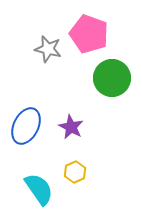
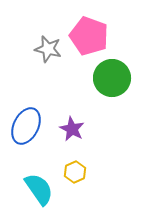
pink pentagon: moved 2 px down
purple star: moved 1 px right, 2 px down
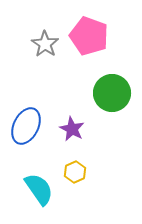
gray star: moved 3 px left, 5 px up; rotated 20 degrees clockwise
green circle: moved 15 px down
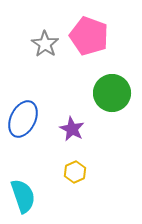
blue ellipse: moved 3 px left, 7 px up
cyan semicircle: moved 16 px left, 7 px down; rotated 16 degrees clockwise
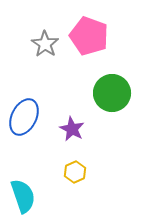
blue ellipse: moved 1 px right, 2 px up
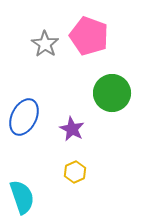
cyan semicircle: moved 1 px left, 1 px down
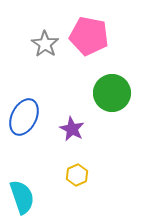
pink pentagon: rotated 9 degrees counterclockwise
yellow hexagon: moved 2 px right, 3 px down
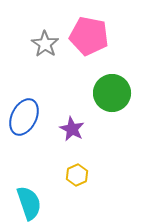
cyan semicircle: moved 7 px right, 6 px down
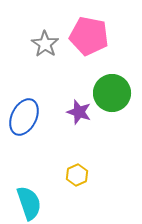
purple star: moved 7 px right, 17 px up; rotated 10 degrees counterclockwise
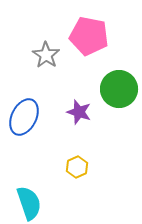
gray star: moved 1 px right, 11 px down
green circle: moved 7 px right, 4 px up
yellow hexagon: moved 8 px up
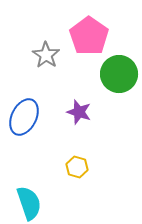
pink pentagon: rotated 24 degrees clockwise
green circle: moved 15 px up
yellow hexagon: rotated 20 degrees counterclockwise
